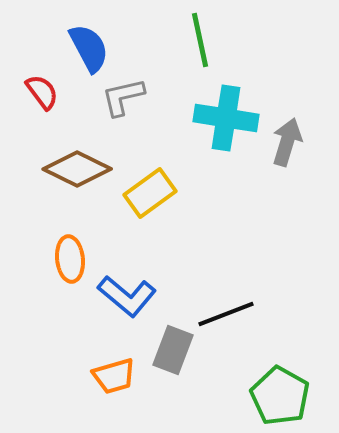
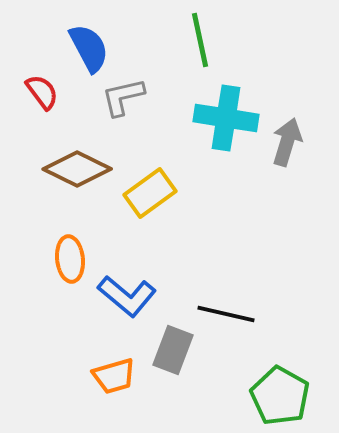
black line: rotated 34 degrees clockwise
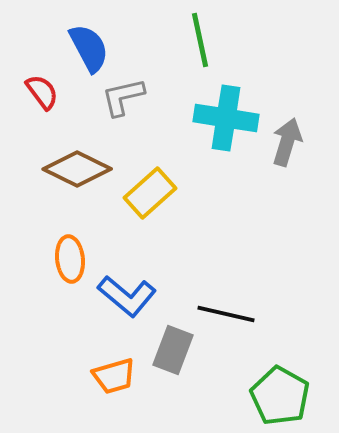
yellow rectangle: rotated 6 degrees counterclockwise
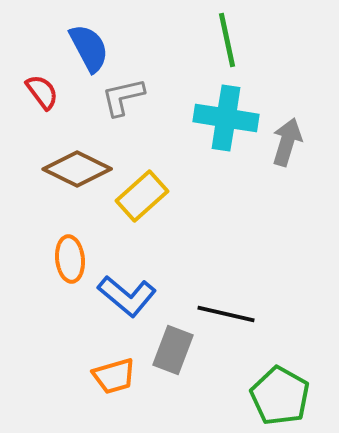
green line: moved 27 px right
yellow rectangle: moved 8 px left, 3 px down
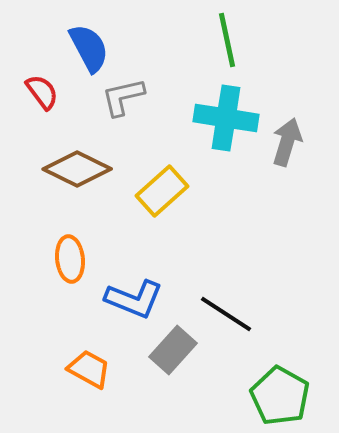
yellow rectangle: moved 20 px right, 5 px up
blue L-shape: moved 7 px right, 3 px down; rotated 18 degrees counterclockwise
black line: rotated 20 degrees clockwise
gray rectangle: rotated 21 degrees clockwise
orange trapezoid: moved 25 px left, 7 px up; rotated 135 degrees counterclockwise
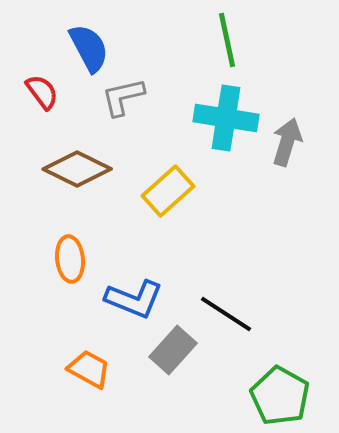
yellow rectangle: moved 6 px right
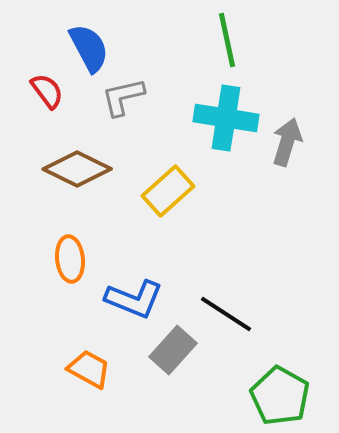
red semicircle: moved 5 px right, 1 px up
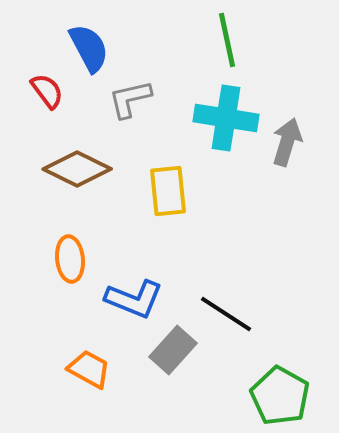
gray L-shape: moved 7 px right, 2 px down
yellow rectangle: rotated 54 degrees counterclockwise
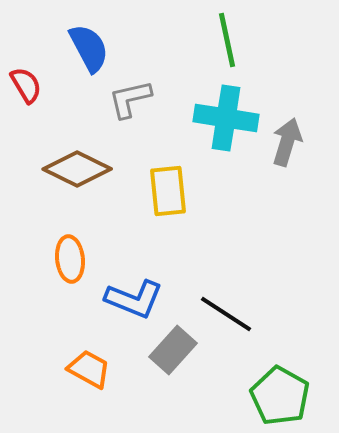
red semicircle: moved 21 px left, 6 px up; rotated 6 degrees clockwise
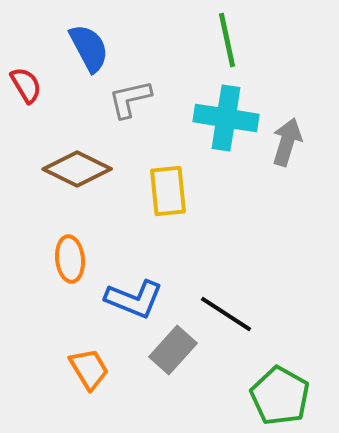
orange trapezoid: rotated 30 degrees clockwise
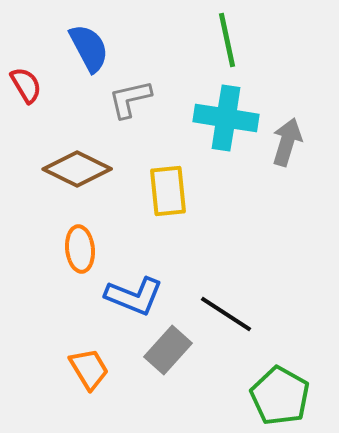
orange ellipse: moved 10 px right, 10 px up
blue L-shape: moved 3 px up
gray rectangle: moved 5 px left
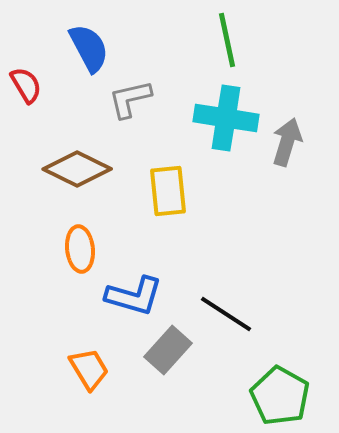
blue L-shape: rotated 6 degrees counterclockwise
